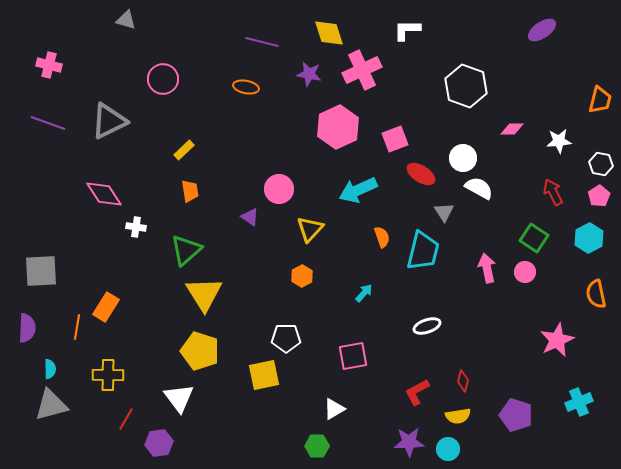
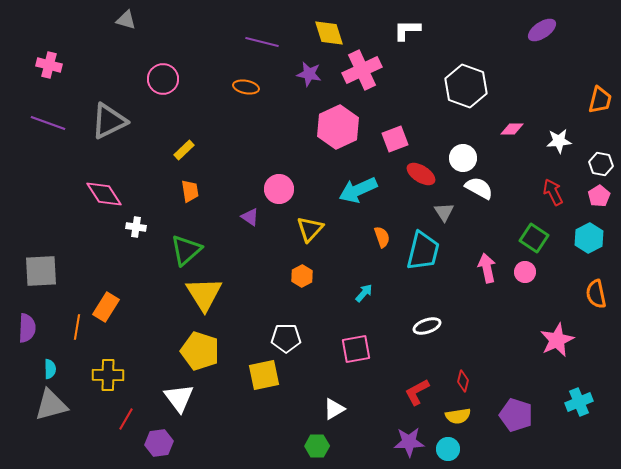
pink square at (353, 356): moved 3 px right, 7 px up
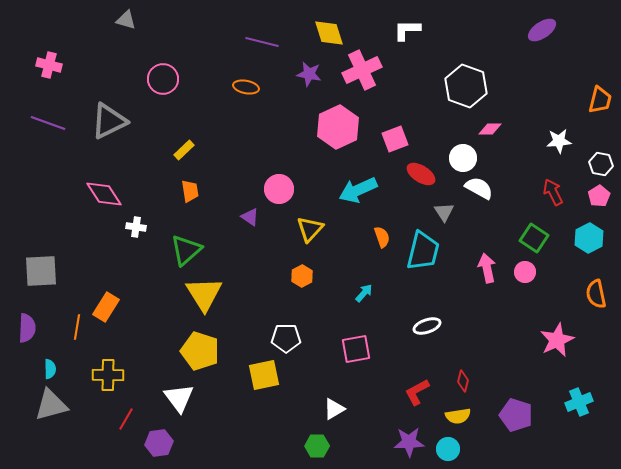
pink diamond at (512, 129): moved 22 px left
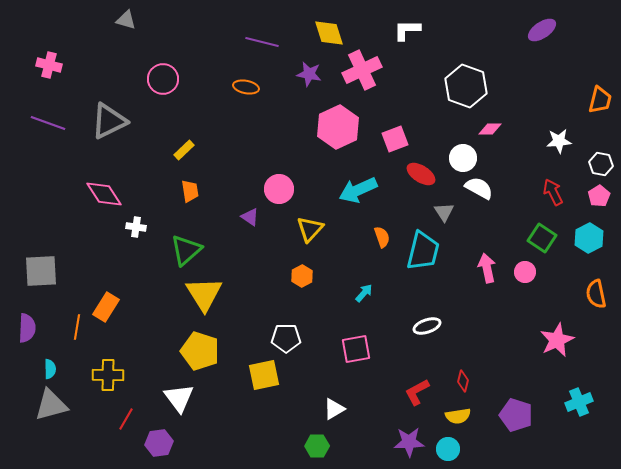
green square at (534, 238): moved 8 px right
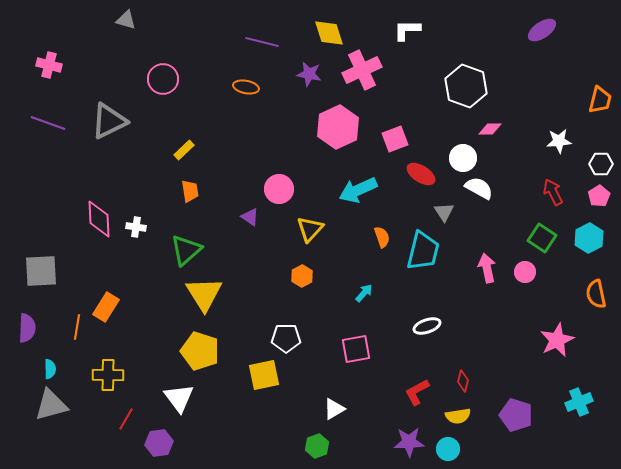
white hexagon at (601, 164): rotated 10 degrees counterclockwise
pink diamond at (104, 194): moved 5 px left, 25 px down; rotated 30 degrees clockwise
green hexagon at (317, 446): rotated 20 degrees counterclockwise
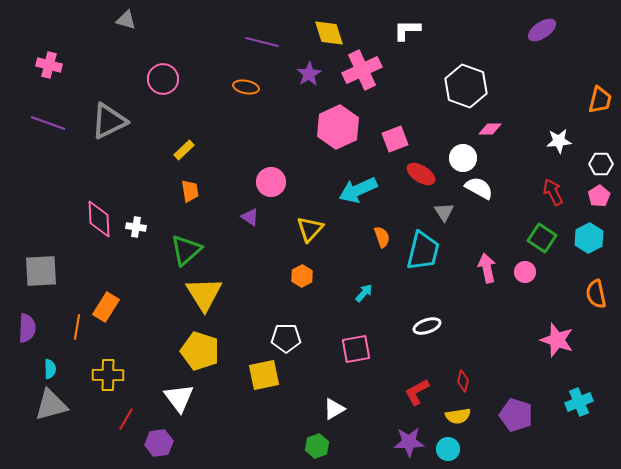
purple star at (309, 74): rotated 30 degrees clockwise
pink circle at (279, 189): moved 8 px left, 7 px up
pink star at (557, 340): rotated 28 degrees counterclockwise
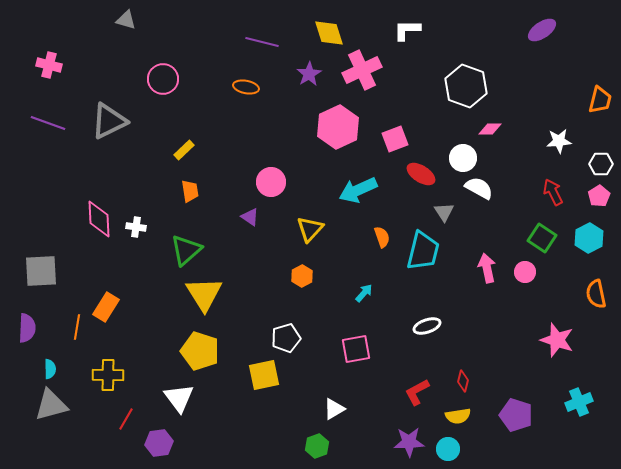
white pentagon at (286, 338): rotated 16 degrees counterclockwise
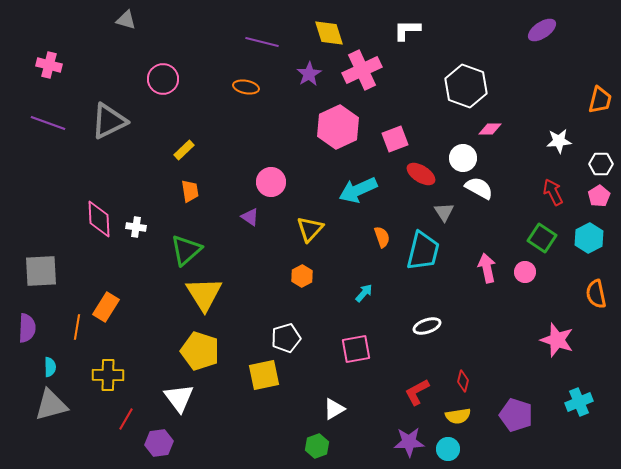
cyan semicircle at (50, 369): moved 2 px up
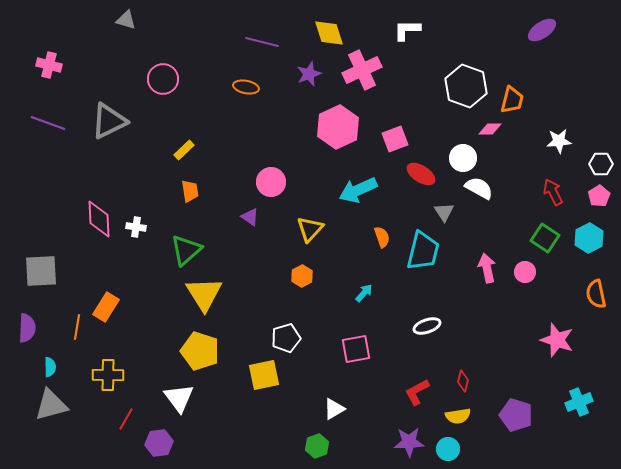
purple star at (309, 74): rotated 10 degrees clockwise
orange trapezoid at (600, 100): moved 88 px left
green square at (542, 238): moved 3 px right
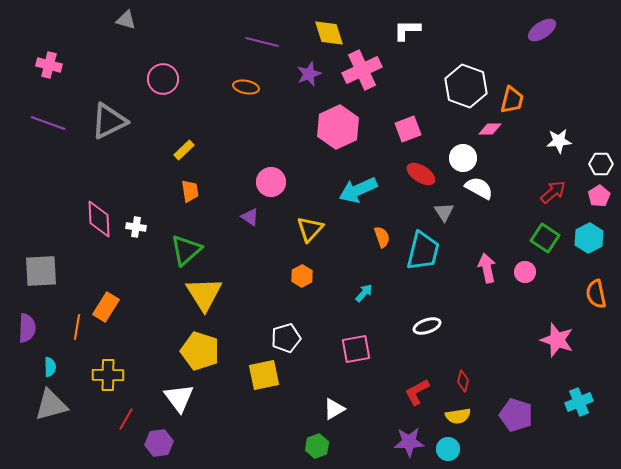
pink square at (395, 139): moved 13 px right, 10 px up
red arrow at (553, 192): rotated 76 degrees clockwise
